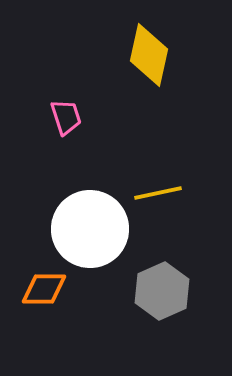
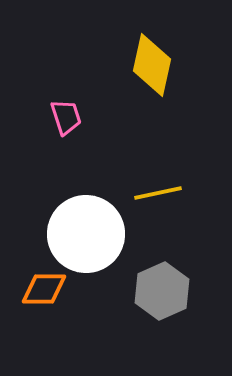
yellow diamond: moved 3 px right, 10 px down
white circle: moved 4 px left, 5 px down
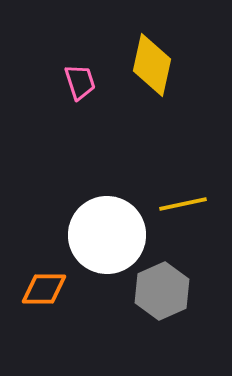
pink trapezoid: moved 14 px right, 35 px up
yellow line: moved 25 px right, 11 px down
white circle: moved 21 px right, 1 px down
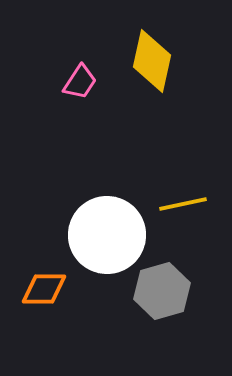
yellow diamond: moved 4 px up
pink trapezoid: rotated 51 degrees clockwise
gray hexagon: rotated 8 degrees clockwise
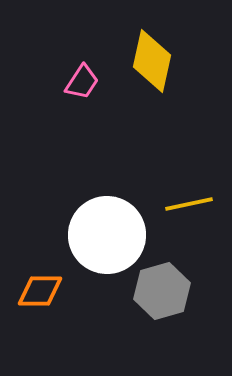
pink trapezoid: moved 2 px right
yellow line: moved 6 px right
orange diamond: moved 4 px left, 2 px down
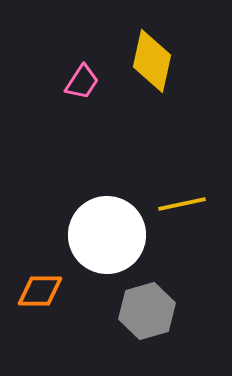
yellow line: moved 7 px left
gray hexagon: moved 15 px left, 20 px down
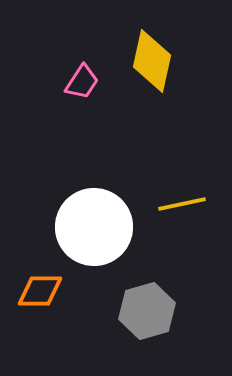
white circle: moved 13 px left, 8 px up
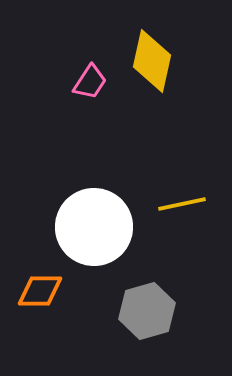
pink trapezoid: moved 8 px right
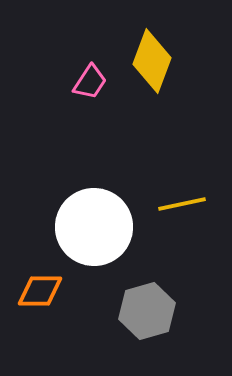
yellow diamond: rotated 8 degrees clockwise
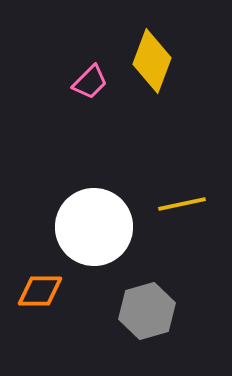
pink trapezoid: rotated 12 degrees clockwise
